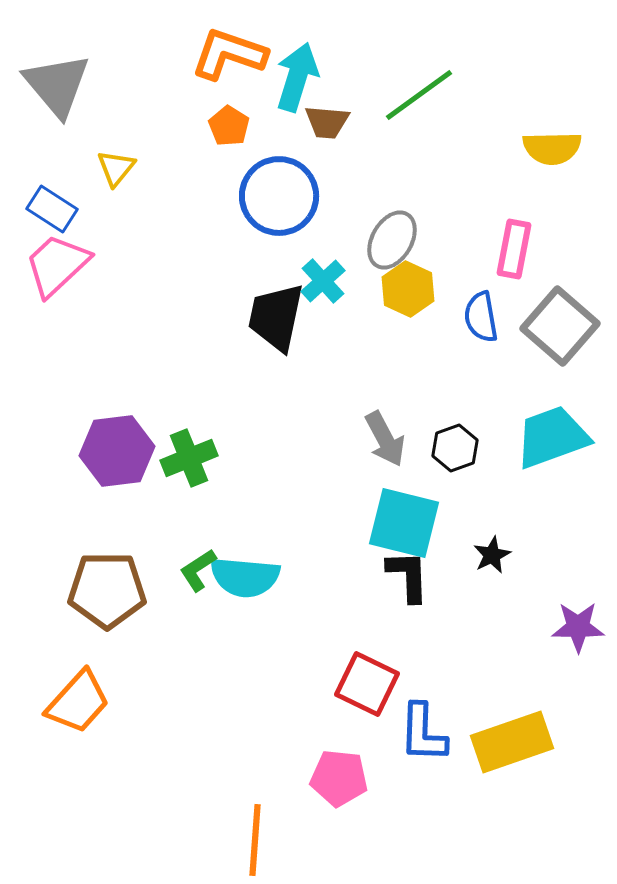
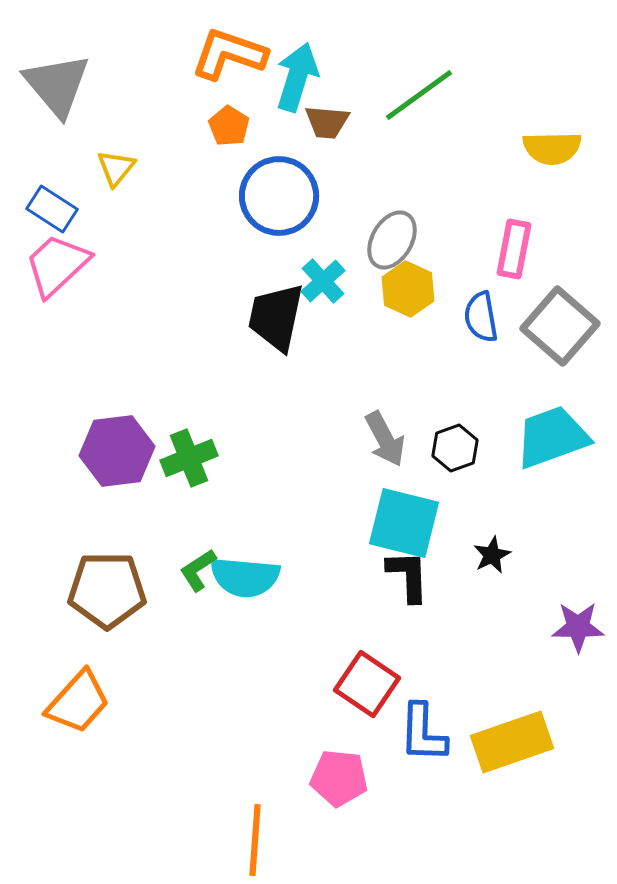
red square: rotated 8 degrees clockwise
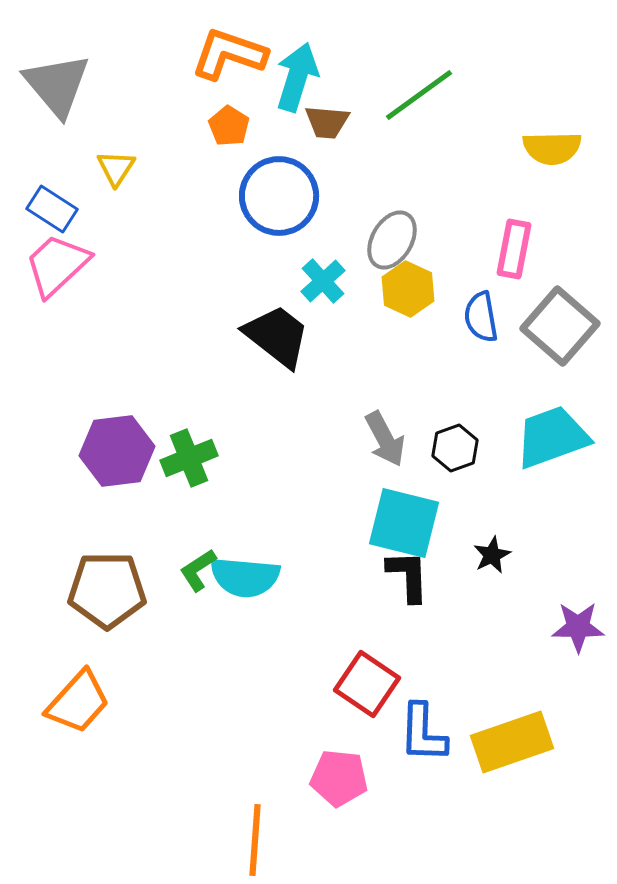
yellow triangle: rotated 6 degrees counterclockwise
black trapezoid: moved 1 px right, 19 px down; rotated 116 degrees clockwise
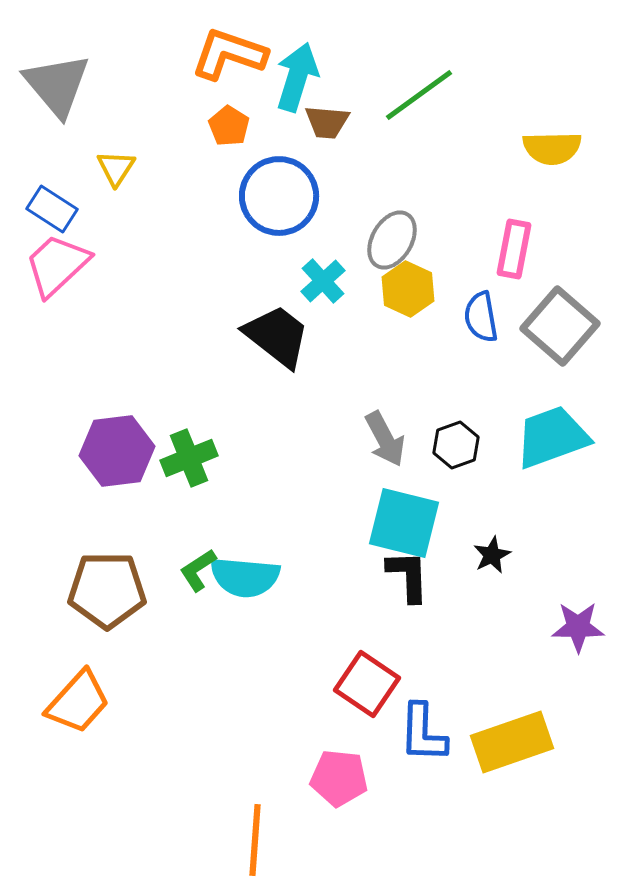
black hexagon: moved 1 px right, 3 px up
